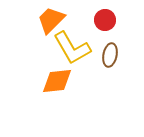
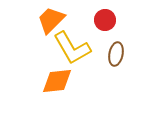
brown ellipse: moved 6 px right, 1 px up
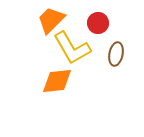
red circle: moved 7 px left, 3 px down
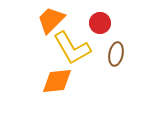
red circle: moved 2 px right
